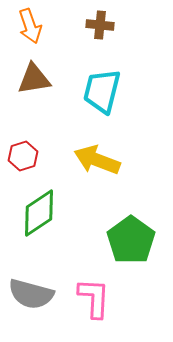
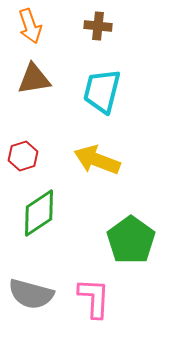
brown cross: moved 2 px left, 1 px down
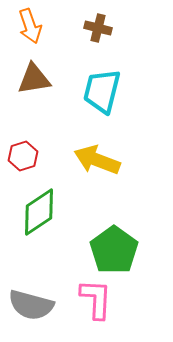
brown cross: moved 2 px down; rotated 8 degrees clockwise
green diamond: moved 1 px up
green pentagon: moved 17 px left, 10 px down
gray semicircle: moved 11 px down
pink L-shape: moved 2 px right, 1 px down
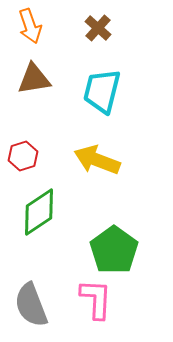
brown cross: rotated 28 degrees clockwise
gray semicircle: rotated 54 degrees clockwise
